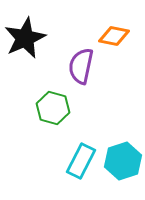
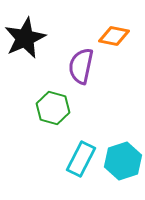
cyan rectangle: moved 2 px up
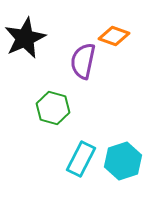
orange diamond: rotated 8 degrees clockwise
purple semicircle: moved 2 px right, 5 px up
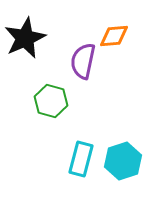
orange diamond: rotated 24 degrees counterclockwise
green hexagon: moved 2 px left, 7 px up
cyan rectangle: rotated 12 degrees counterclockwise
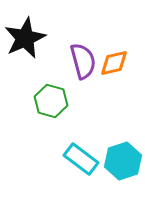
orange diamond: moved 27 px down; rotated 8 degrees counterclockwise
purple semicircle: rotated 153 degrees clockwise
cyan rectangle: rotated 68 degrees counterclockwise
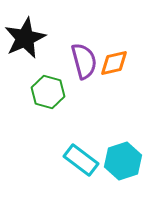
purple semicircle: moved 1 px right
green hexagon: moved 3 px left, 9 px up
cyan rectangle: moved 1 px down
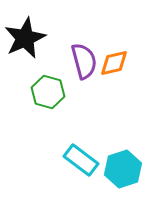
cyan hexagon: moved 8 px down
